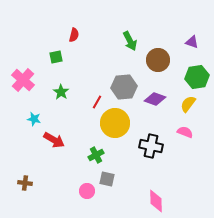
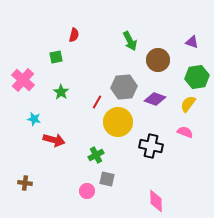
yellow circle: moved 3 px right, 1 px up
red arrow: rotated 15 degrees counterclockwise
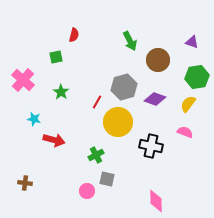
gray hexagon: rotated 10 degrees counterclockwise
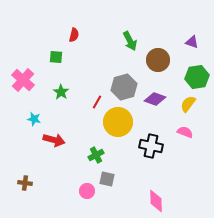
green square: rotated 16 degrees clockwise
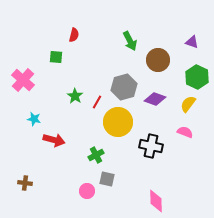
green hexagon: rotated 25 degrees counterclockwise
green star: moved 14 px right, 4 px down
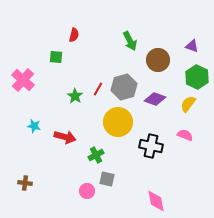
purple triangle: moved 4 px down
red line: moved 1 px right, 13 px up
cyan star: moved 7 px down
pink semicircle: moved 3 px down
red arrow: moved 11 px right, 3 px up
pink diamond: rotated 10 degrees counterclockwise
